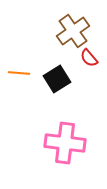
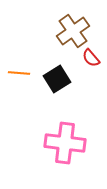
red semicircle: moved 2 px right
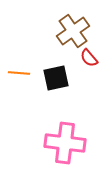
red semicircle: moved 2 px left
black square: moved 1 px left, 1 px up; rotated 20 degrees clockwise
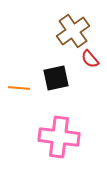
red semicircle: moved 1 px right, 1 px down
orange line: moved 15 px down
pink cross: moved 6 px left, 6 px up
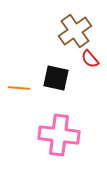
brown cross: moved 2 px right
black square: rotated 24 degrees clockwise
pink cross: moved 2 px up
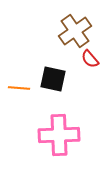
black square: moved 3 px left, 1 px down
pink cross: rotated 9 degrees counterclockwise
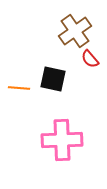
pink cross: moved 3 px right, 5 px down
